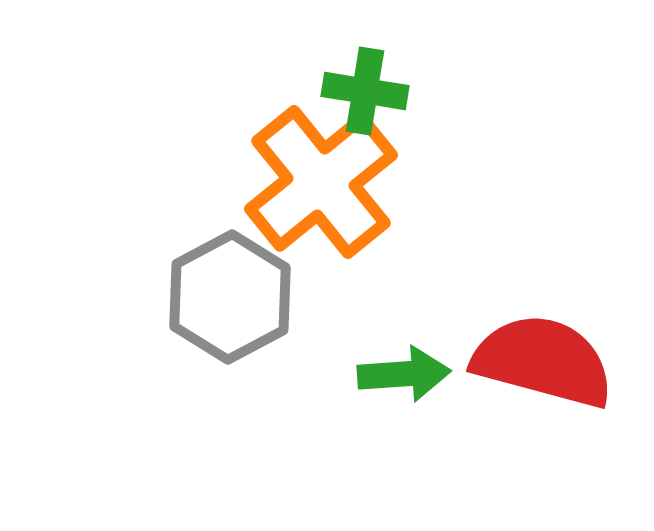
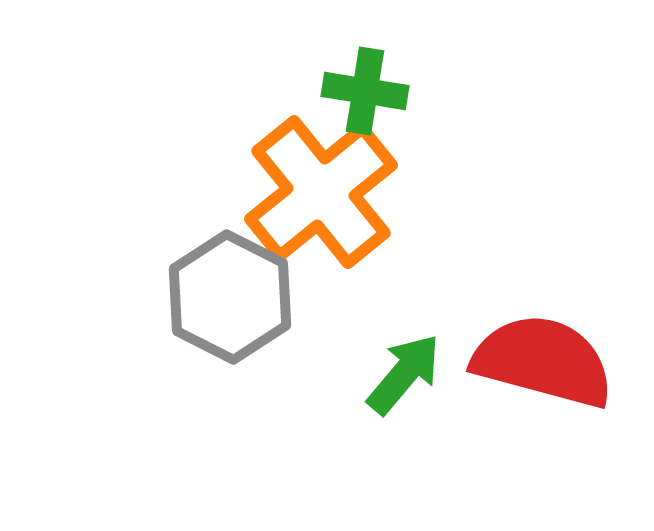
orange cross: moved 10 px down
gray hexagon: rotated 5 degrees counterclockwise
green arrow: rotated 46 degrees counterclockwise
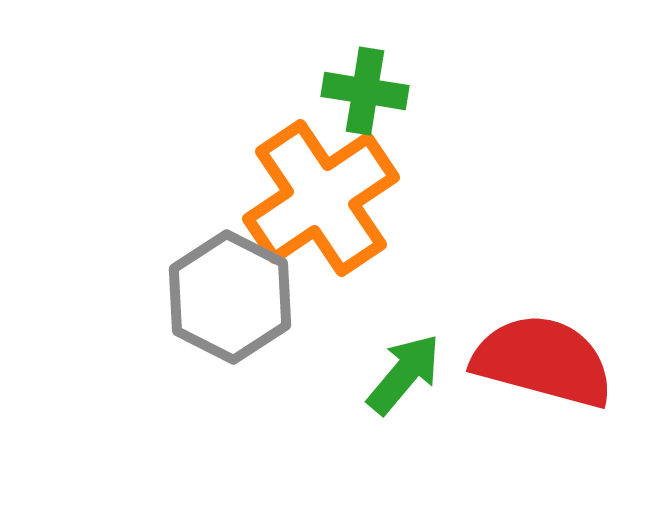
orange cross: moved 6 px down; rotated 5 degrees clockwise
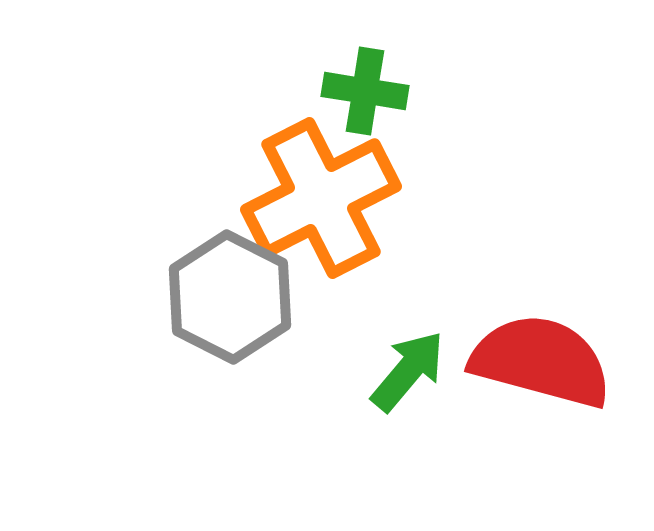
orange cross: rotated 7 degrees clockwise
red semicircle: moved 2 px left
green arrow: moved 4 px right, 3 px up
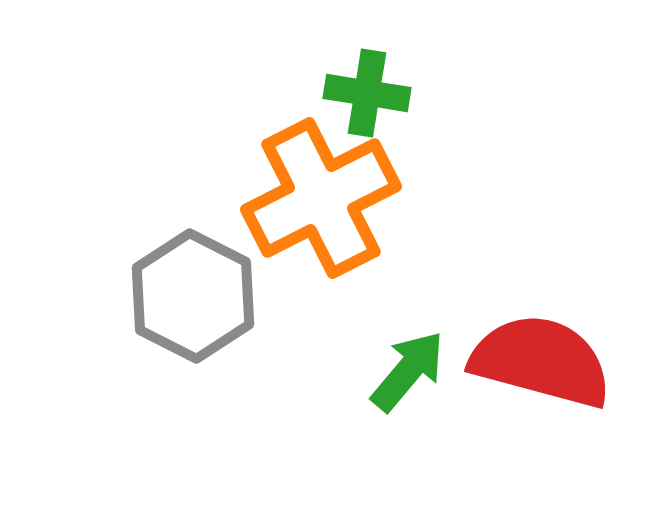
green cross: moved 2 px right, 2 px down
gray hexagon: moved 37 px left, 1 px up
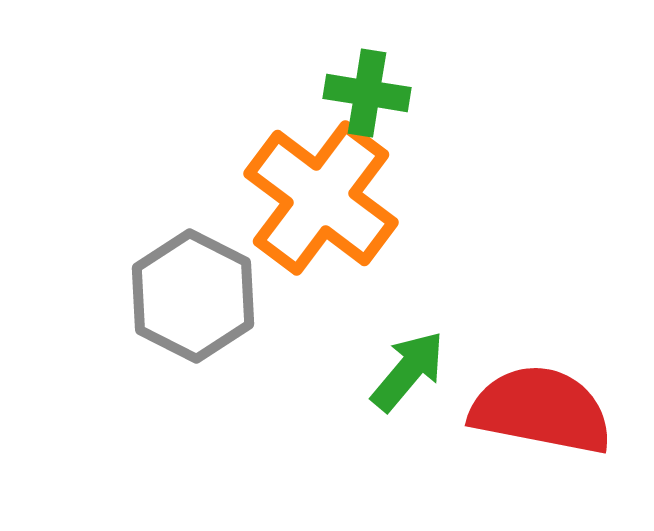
orange cross: rotated 26 degrees counterclockwise
red semicircle: moved 49 px down; rotated 4 degrees counterclockwise
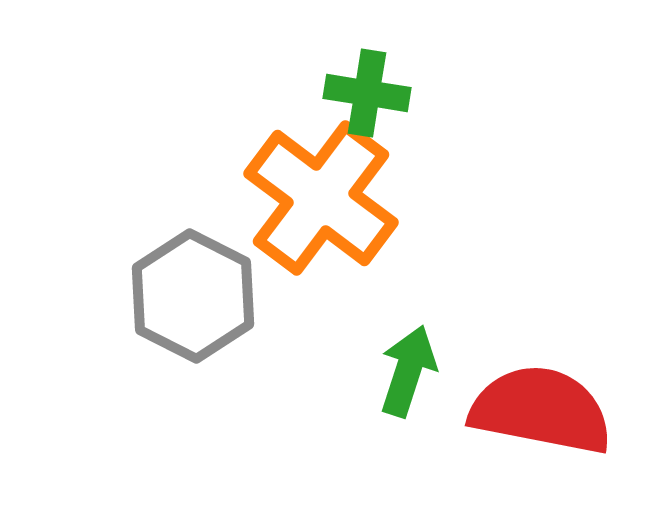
green arrow: rotated 22 degrees counterclockwise
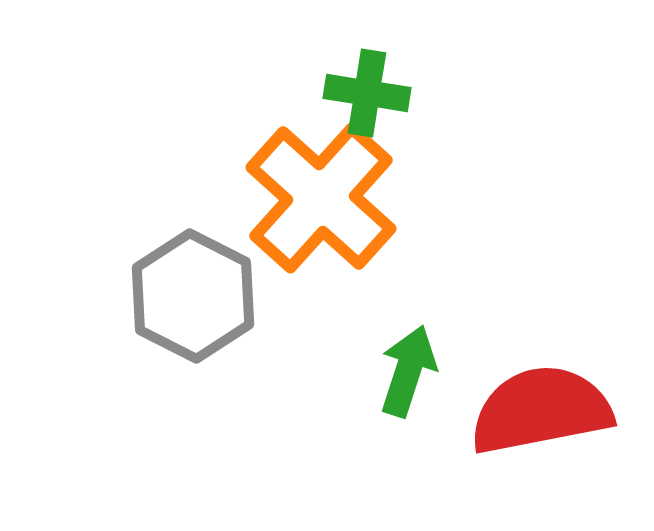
orange cross: rotated 5 degrees clockwise
red semicircle: rotated 22 degrees counterclockwise
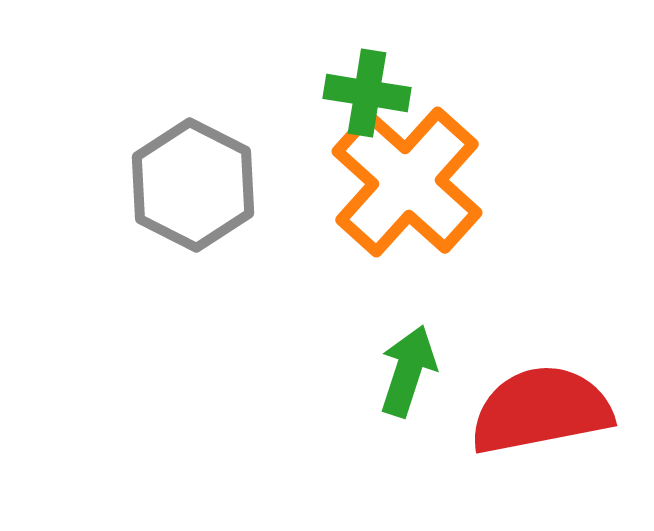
orange cross: moved 86 px right, 16 px up
gray hexagon: moved 111 px up
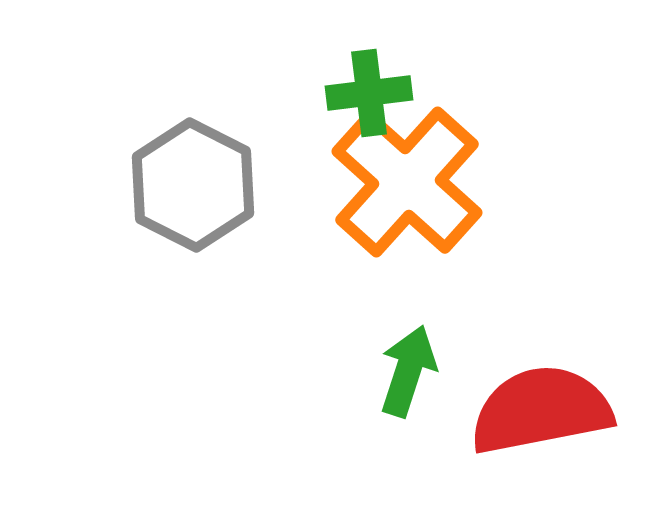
green cross: moved 2 px right; rotated 16 degrees counterclockwise
